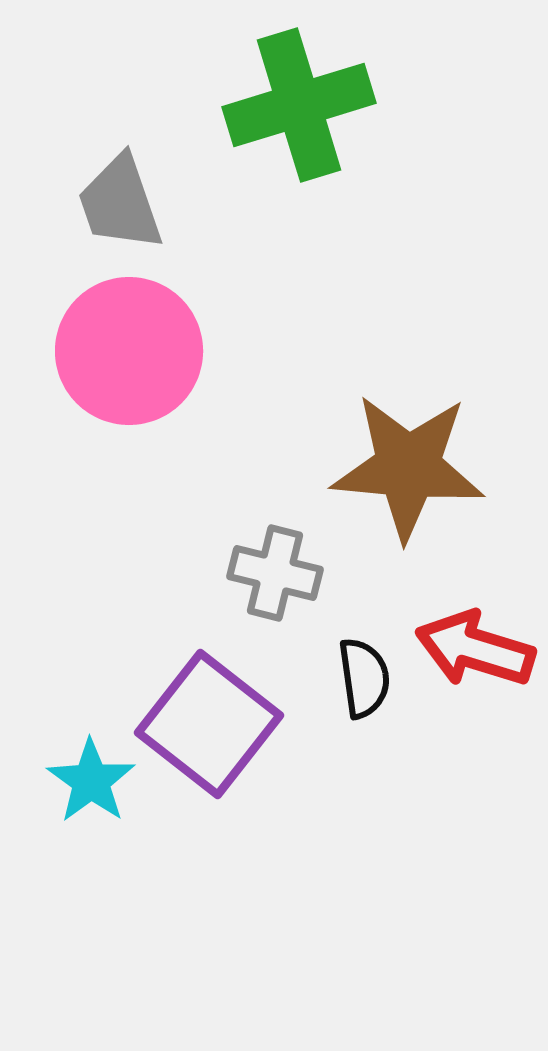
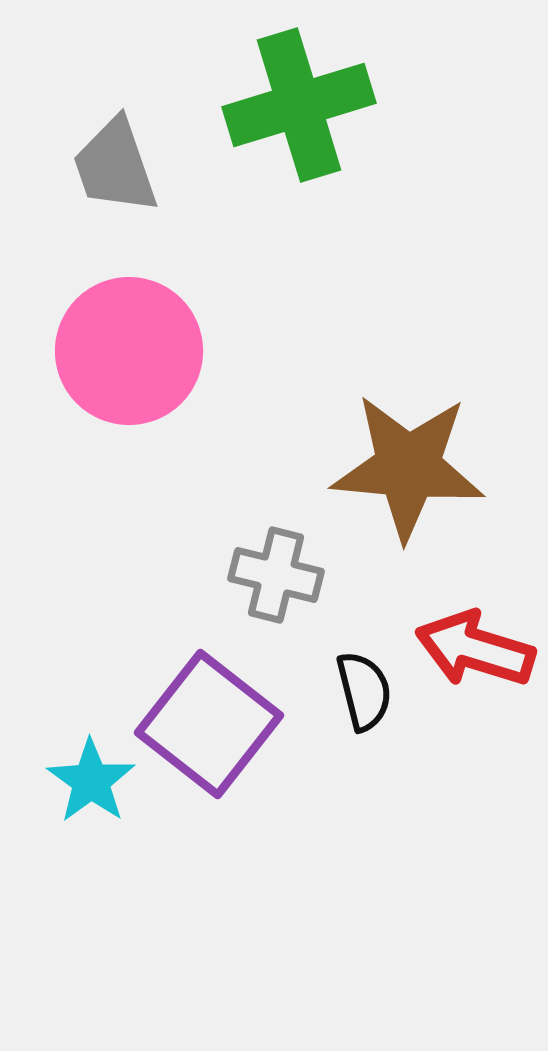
gray trapezoid: moved 5 px left, 37 px up
gray cross: moved 1 px right, 2 px down
black semicircle: moved 13 px down; rotated 6 degrees counterclockwise
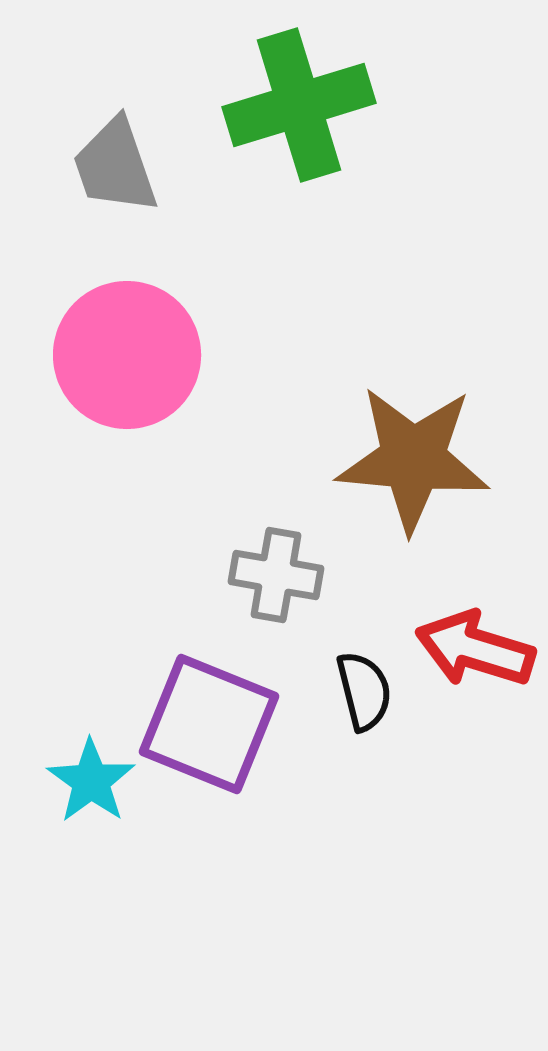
pink circle: moved 2 px left, 4 px down
brown star: moved 5 px right, 8 px up
gray cross: rotated 4 degrees counterclockwise
purple square: rotated 16 degrees counterclockwise
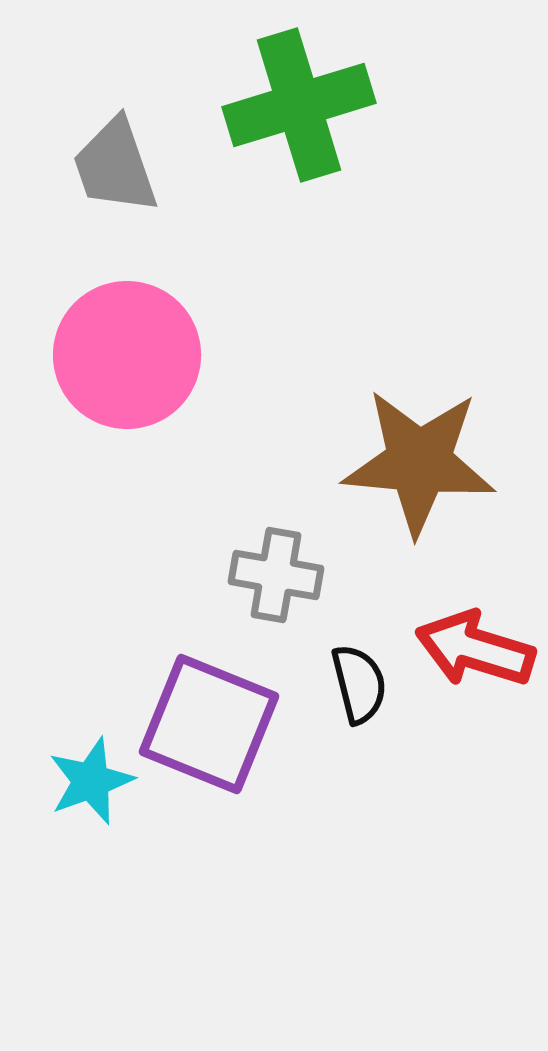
brown star: moved 6 px right, 3 px down
black semicircle: moved 5 px left, 7 px up
cyan star: rotated 16 degrees clockwise
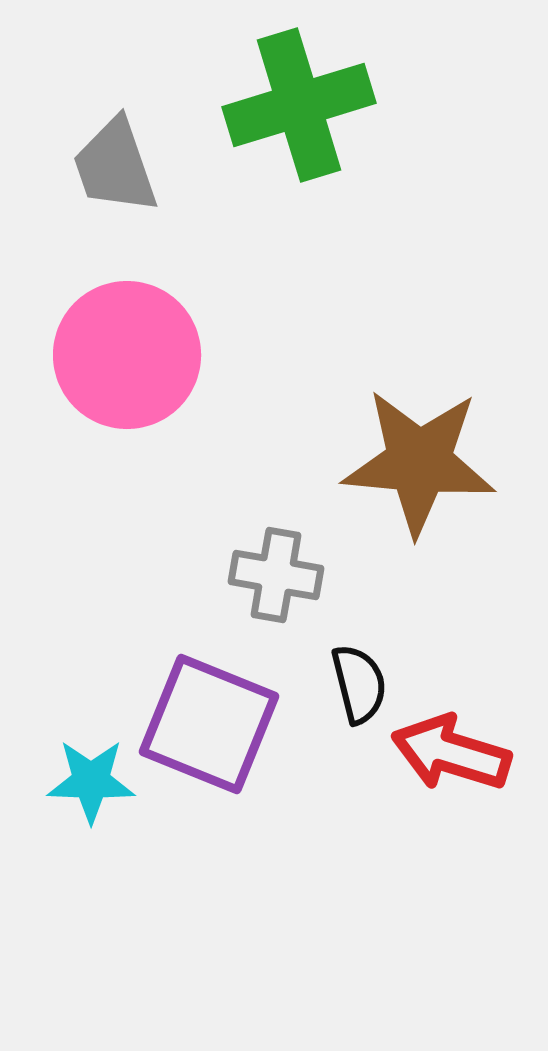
red arrow: moved 24 px left, 104 px down
cyan star: rotated 22 degrees clockwise
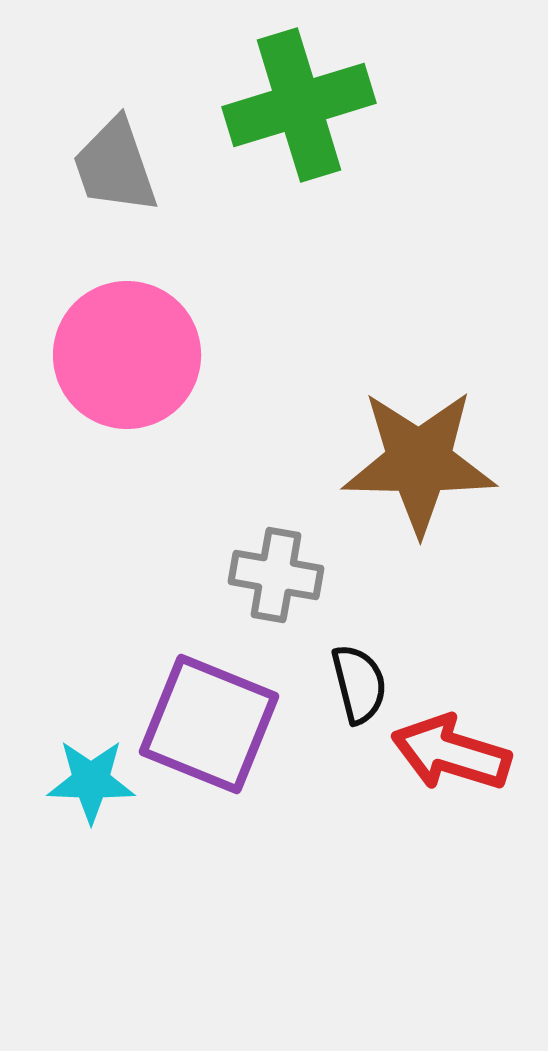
brown star: rotated 4 degrees counterclockwise
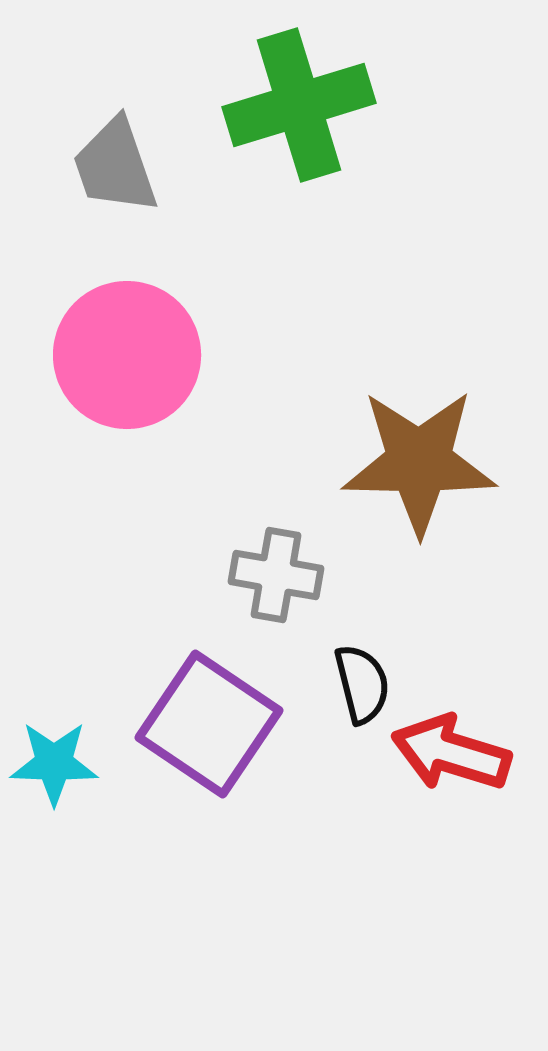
black semicircle: moved 3 px right
purple square: rotated 12 degrees clockwise
cyan star: moved 37 px left, 18 px up
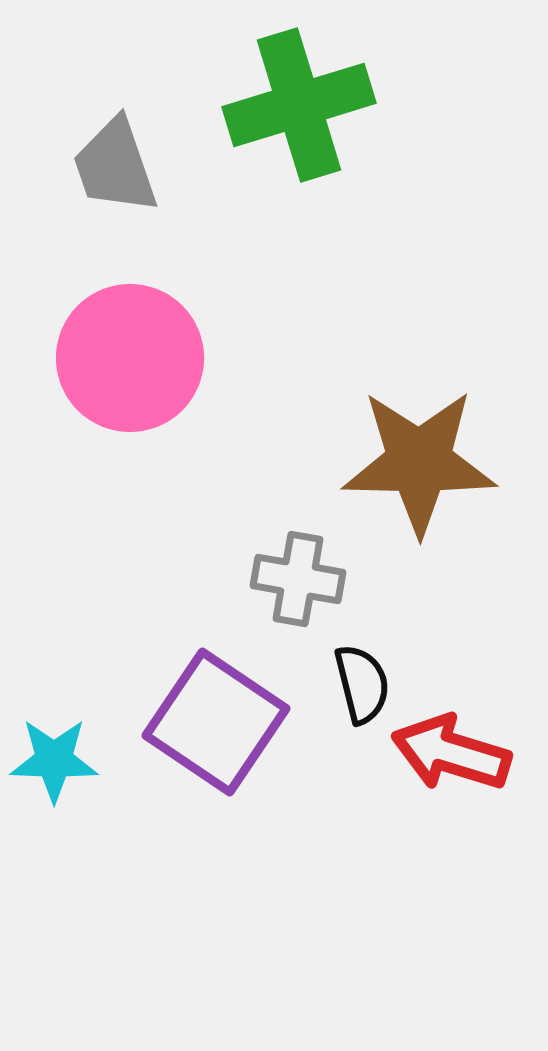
pink circle: moved 3 px right, 3 px down
gray cross: moved 22 px right, 4 px down
purple square: moved 7 px right, 2 px up
cyan star: moved 3 px up
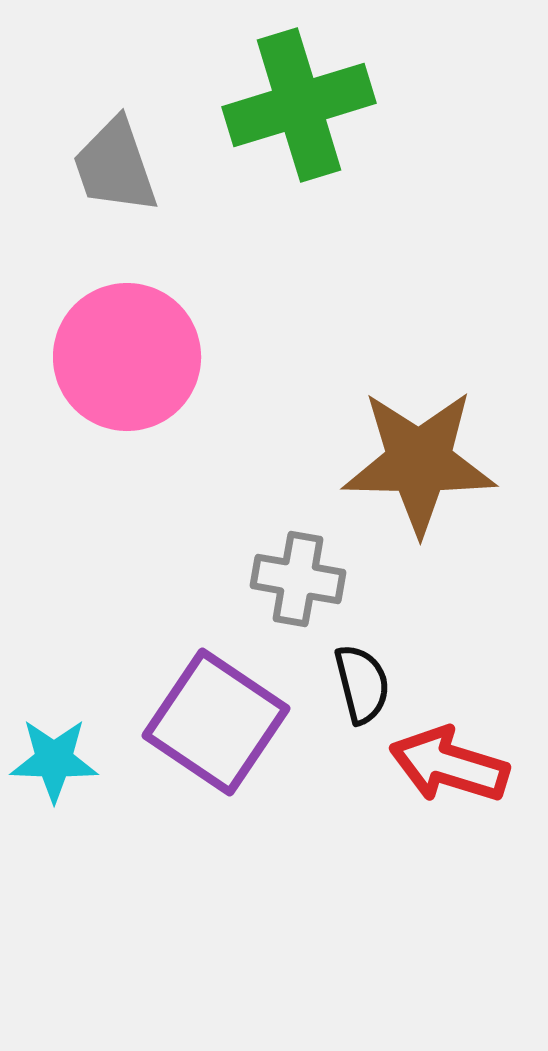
pink circle: moved 3 px left, 1 px up
red arrow: moved 2 px left, 12 px down
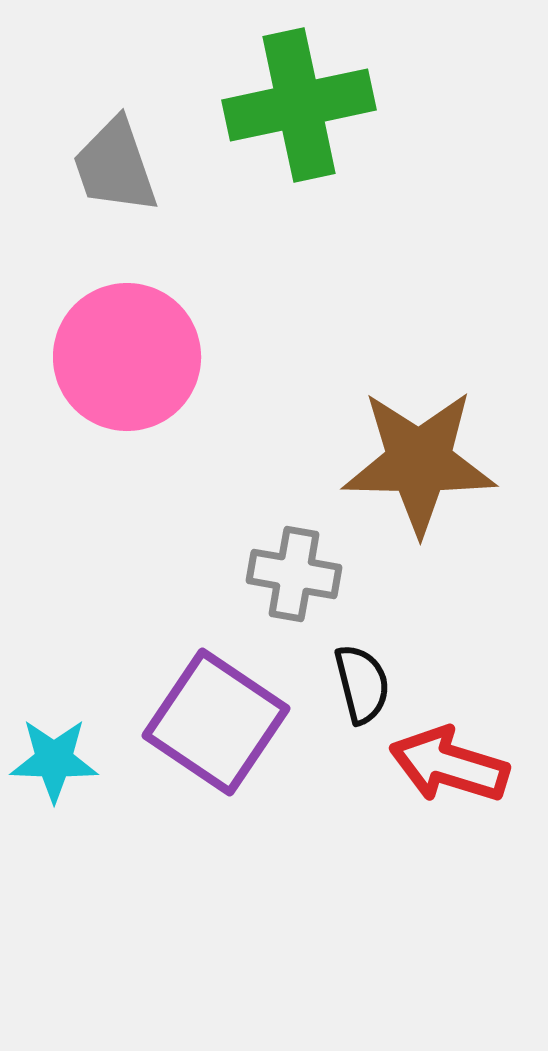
green cross: rotated 5 degrees clockwise
gray cross: moved 4 px left, 5 px up
